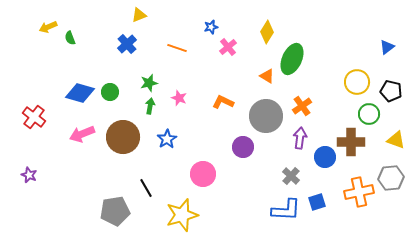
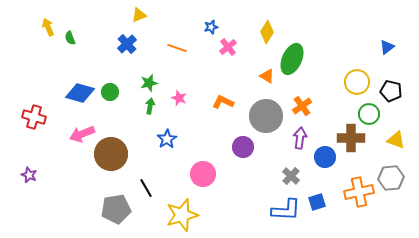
yellow arrow at (48, 27): rotated 90 degrees clockwise
red cross at (34, 117): rotated 20 degrees counterclockwise
brown circle at (123, 137): moved 12 px left, 17 px down
brown cross at (351, 142): moved 4 px up
gray pentagon at (115, 211): moved 1 px right, 2 px up
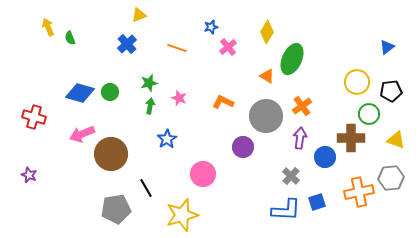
black pentagon at (391, 91): rotated 20 degrees counterclockwise
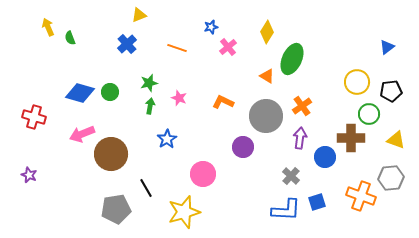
orange cross at (359, 192): moved 2 px right, 4 px down; rotated 32 degrees clockwise
yellow star at (182, 215): moved 2 px right, 3 px up
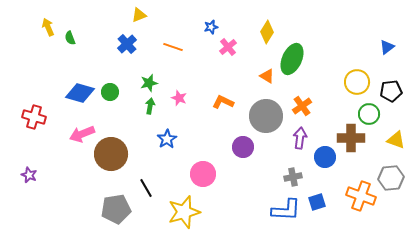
orange line at (177, 48): moved 4 px left, 1 px up
gray cross at (291, 176): moved 2 px right, 1 px down; rotated 36 degrees clockwise
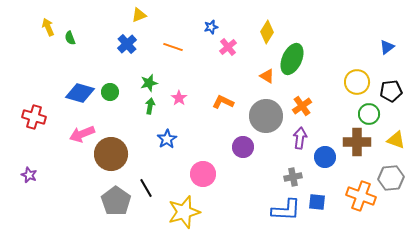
pink star at (179, 98): rotated 14 degrees clockwise
brown cross at (351, 138): moved 6 px right, 4 px down
blue square at (317, 202): rotated 24 degrees clockwise
gray pentagon at (116, 209): moved 8 px up; rotated 28 degrees counterclockwise
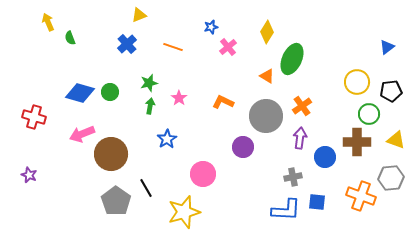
yellow arrow at (48, 27): moved 5 px up
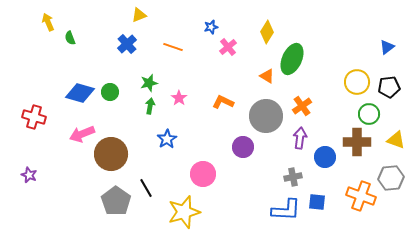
black pentagon at (391, 91): moved 2 px left, 4 px up
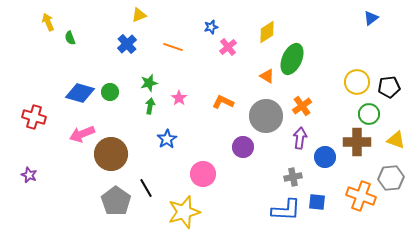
yellow diamond at (267, 32): rotated 25 degrees clockwise
blue triangle at (387, 47): moved 16 px left, 29 px up
